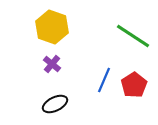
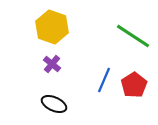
black ellipse: moved 1 px left; rotated 50 degrees clockwise
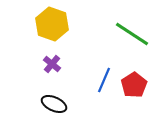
yellow hexagon: moved 3 px up
green line: moved 1 px left, 2 px up
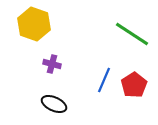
yellow hexagon: moved 18 px left
purple cross: rotated 24 degrees counterclockwise
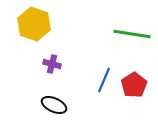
green line: rotated 24 degrees counterclockwise
black ellipse: moved 1 px down
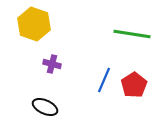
black ellipse: moved 9 px left, 2 px down
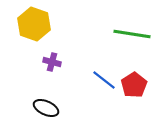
purple cross: moved 2 px up
blue line: rotated 75 degrees counterclockwise
black ellipse: moved 1 px right, 1 px down
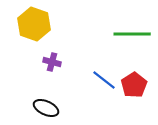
green line: rotated 9 degrees counterclockwise
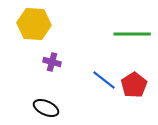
yellow hexagon: rotated 16 degrees counterclockwise
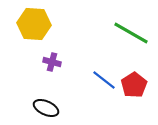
green line: moved 1 px left, 1 px up; rotated 30 degrees clockwise
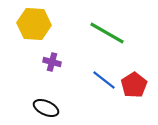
green line: moved 24 px left
